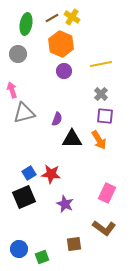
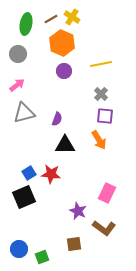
brown line: moved 1 px left, 1 px down
orange hexagon: moved 1 px right, 1 px up
pink arrow: moved 5 px right, 5 px up; rotated 70 degrees clockwise
black triangle: moved 7 px left, 6 px down
purple star: moved 13 px right, 7 px down
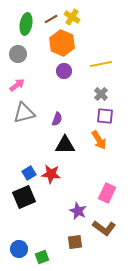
brown square: moved 1 px right, 2 px up
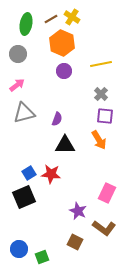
brown square: rotated 35 degrees clockwise
